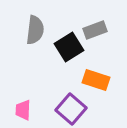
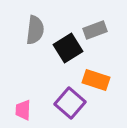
black square: moved 1 px left, 1 px down
purple square: moved 1 px left, 6 px up
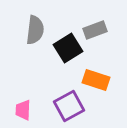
purple square: moved 1 px left, 3 px down; rotated 20 degrees clockwise
